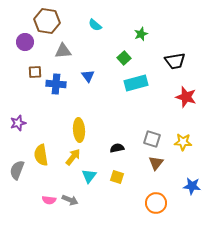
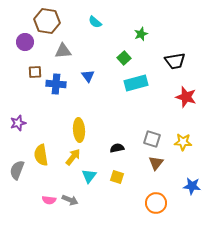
cyan semicircle: moved 3 px up
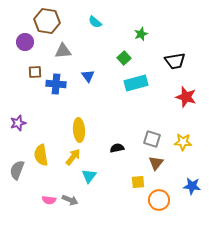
yellow square: moved 21 px right, 5 px down; rotated 24 degrees counterclockwise
orange circle: moved 3 px right, 3 px up
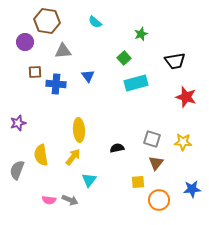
cyan triangle: moved 4 px down
blue star: moved 3 px down; rotated 12 degrees counterclockwise
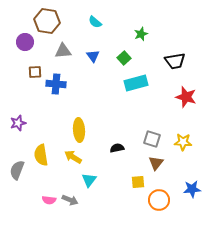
blue triangle: moved 5 px right, 20 px up
yellow arrow: rotated 96 degrees counterclockwise
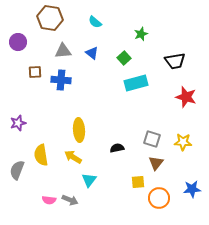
brown hexagon: moved 3 px right, 3 px up
purple circle: moved 7 px left
blue triangle: moved 1 px left, 3 px up; rotated 16 degrees counterclockwise
blue cross: moved 5 px right, 4 px up
orange circle: moved 2 px up
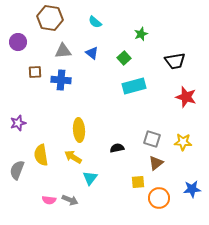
cyan rectangle: moved 2 px left, 3 px down
brown triangle: rotated 14 degrees clockwise
cyan triangle: moved 1 px right, 2 px up
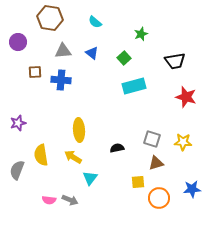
brown triangle: rotated 21 degrees clockwise
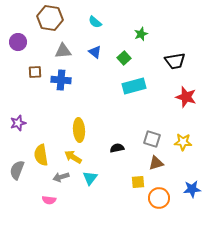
blue triangle: moved 3 px right, 1 px up
gray arrow: moved 9 px left, 23 px up; rotated 140 degrees clockwise
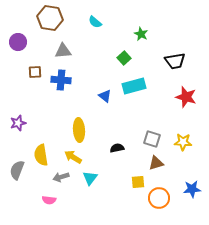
green star: rotated 24 degrees counterclockwise
blue triangle: moved 10 px right, 44 px down
